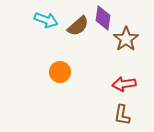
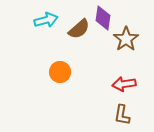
cyan arrow: rotated 35 degrees counterclockwise
brown semicircle: moved 1 px right, 3 px down
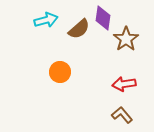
brown L-shape: rotated 130 degrees clockwise
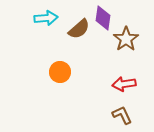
cyan arrow: moved 2 px up; rotated 10 degrees clockwise
brown L-shape: rotated 15 degrees clockwise
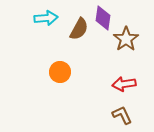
brown semicircle: rotated 20 degrees counterclockwise
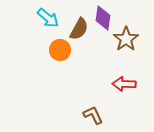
cyan arrow: moved 2 px right; rotated 45 degrees clockwise
orange circle: moved 22 px up
red arrow: rotated 10 degrees clockwise
brown L-shape: moved 29 px left
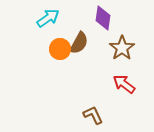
cyan arrow: rotated 75 degrees counterclockwise
brown semicircle: moved 14 px down
brown star: moved 4 px left, 9 px down
orange circle: moved 1 px up
red arrow: rotated 35 degrees clockwise
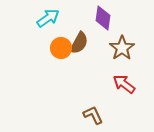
orange circle: moved 1 px right, 1 px up
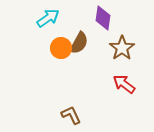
brown L-shape: moved 22 px left
